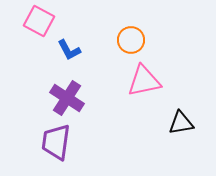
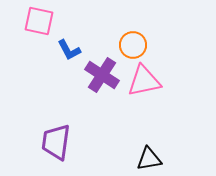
pink square: rotated 16 degrees counterclockwise
orange circle: moved 2 px right, 5 px down
purple cross: moved 35 px right, 23 px up
black triangle: moved 32 px left, 36 px down
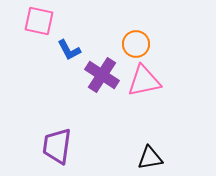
orange circle: moved 3 px right, 1 px up
purple trapezoid: moved 1 px right, 4 px down
black triangle: moved 1 px right, 1 px up
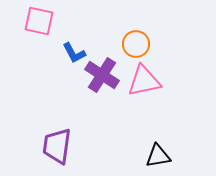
blue L-shape: moved 5 px right, 3 px down
black triangle: moved 8 px right, 2 px up
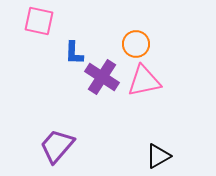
blue L-shape: rotated 30 degrees clockwise
purple cross: moved 2 px down
purple trapezoid: rotated 33 degrees clockwise
black triangle: rotated 20 degrees counterclockwise
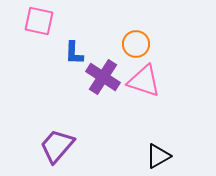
purple cross: moved 1 px right
pink triangle: rotated 30 degrees clockwise
